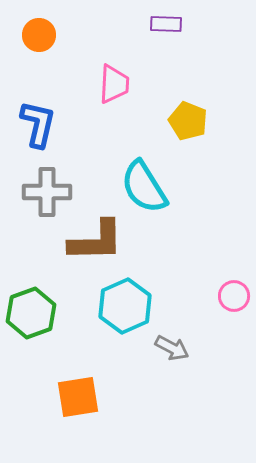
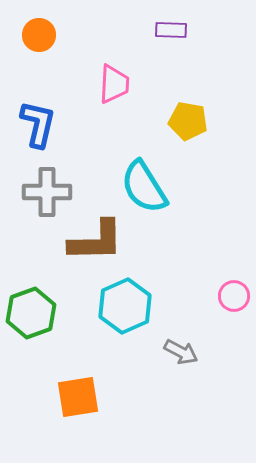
purple rectangle: moved 5 px right, 6 px down
yellow pentagon: rotated 12 degrees counterclockwise
gray arrow: moved 9 px right, 4 px down
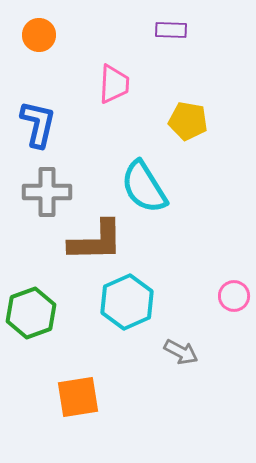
cyan hexagon: moved 2 px right, 4 px up
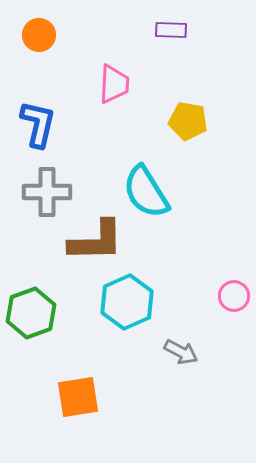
cyan semicircle: moved 2 px right, 5 px down
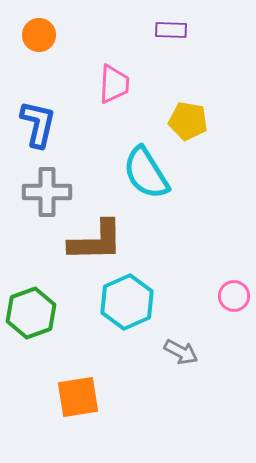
cyan semicircle: moved 19 px up
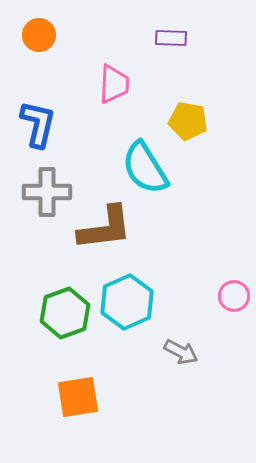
purple rectangle: moved 8 px down
cyan semicircle: moved 1 px left, 5 px up
brown L-shape: moved 9 px right, 13 px up; rotated 6 degrees counterclockwise
green hexagon: moved 34 px right
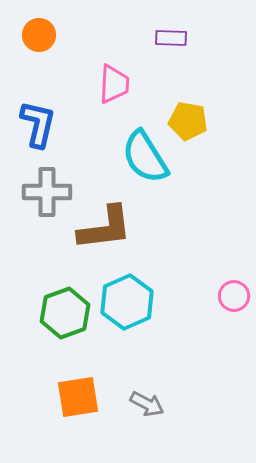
cyan semicircle: moved 11 px up
gray arrow: moved 34 px left, 52 px down
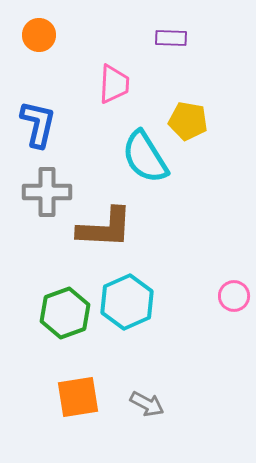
brown L-shape: rotated 10 degrees clockwise
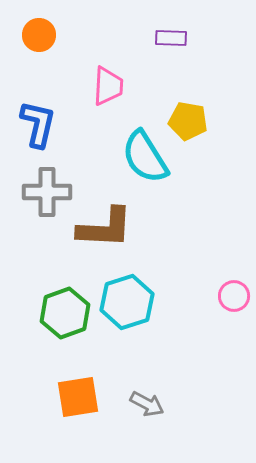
pink trapezoid: moved 6 px left, 2 px down
cyan hexagon: rotated 6 degrees clockwise
